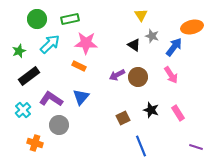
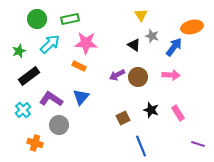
pink arrow: rotated 54 degrees counterclockwise
purple line: moved 2 px right, 3 px up
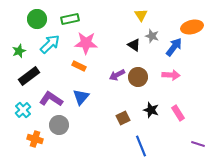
orange cross: moved 4 px up
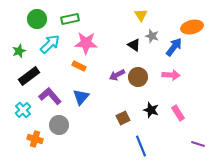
purple L-shape: moved 1 px left, 3 px up; rotated 15 degrees clockwise
